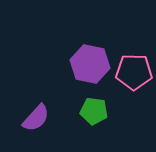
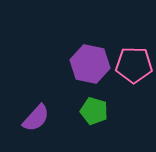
pink pentagon: moved 7 px up
green pentagon: rotated 8 degrees clockwise
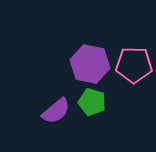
green pentagon: moved 2 px left, 9 px up
purple semicircle: moved 20 px right, 7 px up; rotated 8 degrees clockwise
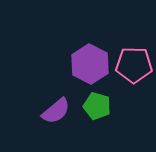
purple hexagon: rotated 15 degrees clockwise
green pentagon: moved 5 px right, 4 px down
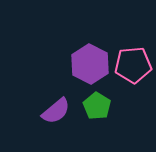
pink pentagon: moved 1 px left; rotated 6 degrees counterclockwise
green pentagon: rotated 16 degrees clockwise
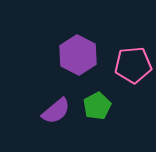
purple hexagon: moved 12 px left, 9 px up
green pentagon: rotated 12 degrees clockwise
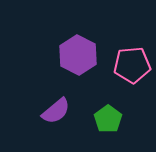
pink pentagon: moved 1 px left
green pentagon: moved 11 px right, 13 px down; rotated 8 degrees counterclockwise
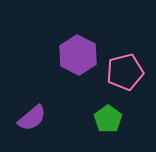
pink pentagon: moved 7 px left, 7 px down; rotated 9 degrees counterclockwise
purple semicircle: moved 24 px left, 7 px down
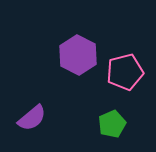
green pentagon: moved 4 px right, 5 px down; rotated 12 degrees clockwise
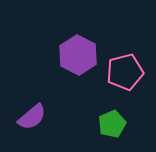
purple semicircle: moved 1 px up
